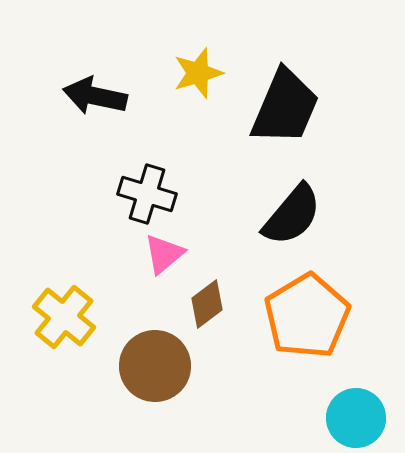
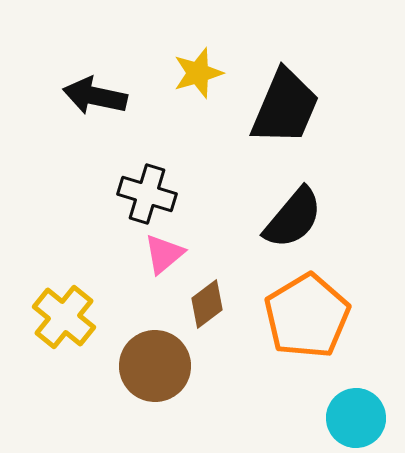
black semicircle: moved 1 px right, 3 px down
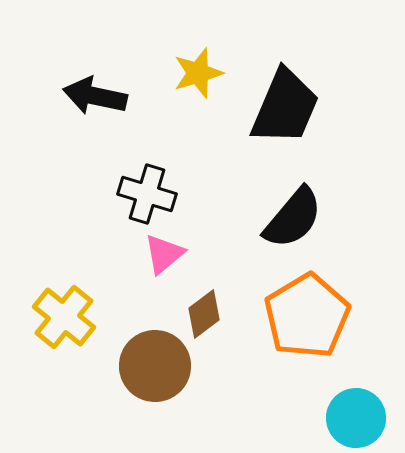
brown diamond: moved 3 px left, 10 px down
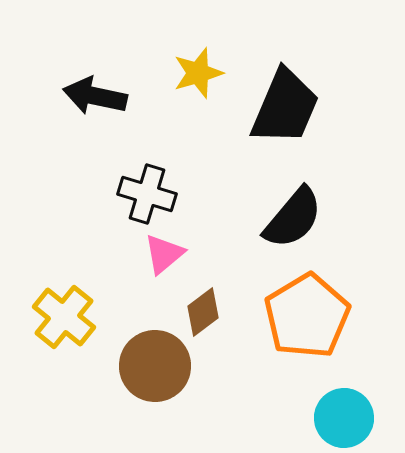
brown diamond: moved 1 px left, 2 px up
cyan circle: moved 12 px left
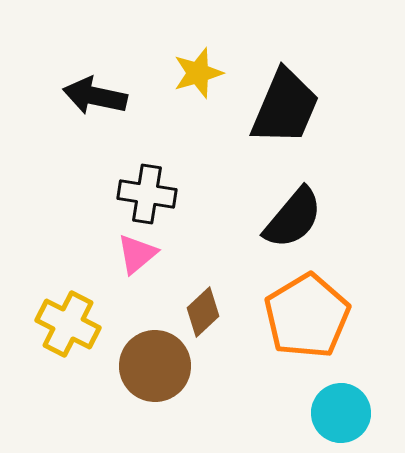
black cross: rotated 8 degrees counterclockwise
pink triangle: moved 27 px left
brown diamond: rotated 6 degrees counterclockwise
yellow cross: moved 4 px right, 7 px down; rotated 12 degrees counterclockwise
cyan circle: moved 3 px left, 5 px up
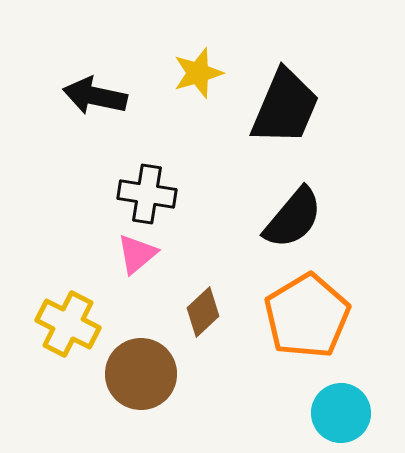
brown circle: moved 14 px left, 8 px down
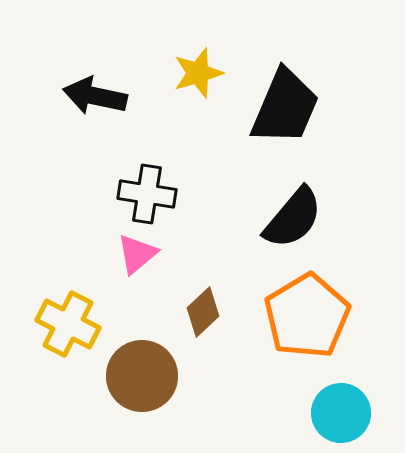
brown circle: moved 1 px right, 2 px down
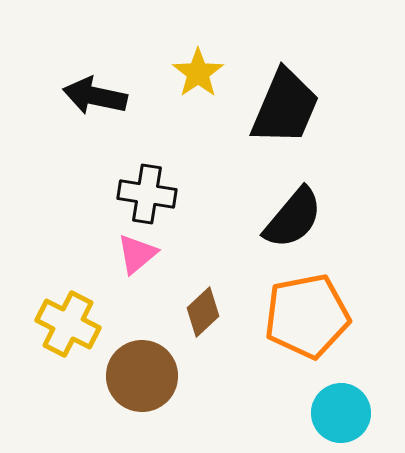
yellow star: rotated 18 degrees counterclockwise
orange pentagon: rotated 20 degrees clockwise
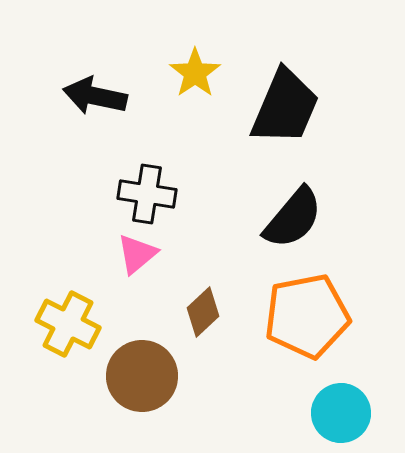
yellow star: moved 3 px left
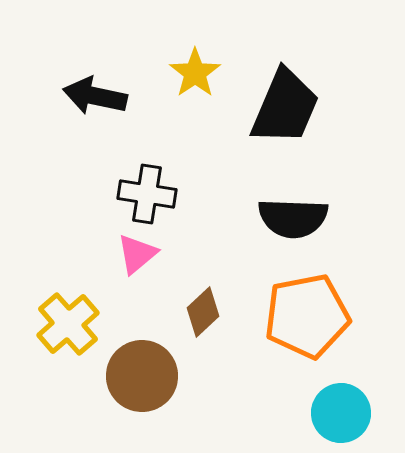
black semicircle: rotated 52 degrees clockwise
yellow cross: rotated 22 degrees clockwise
